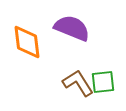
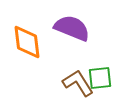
green square: moved 3 px left, 4 px up
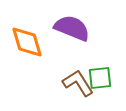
orange diamond: rotated 9 degrees counterclockwise
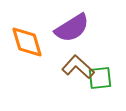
purple semicircle: rotated 126 degrees clockwise
brown L-shape: moved 16 px up; rotated 16 degrees counterclockwise
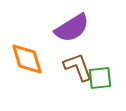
orange diamond: moved 17 px down
brown L-shape: rotated 28 degrees clockwise
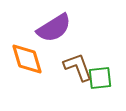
purple semicircle: moved 18 px left
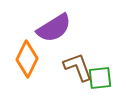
orange diamond: rotated 42 degrees clockwise
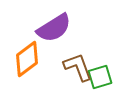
orange diamond: rotated 27 degrees clockwise
green square: moved 1 px up; rotated 10 degrees counterclockwise
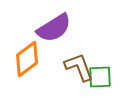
brown L-shape: moved 1 px right
green square: rotated 15 degrees clockwise
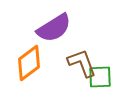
orange diamond: moved 2 px right, 4 px down
brown L-shape: moved 3 px right, 4 px up
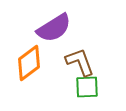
brown L-shape: moved 2 px left, 1 px up
green square: moved 13 px left, 10 px down
